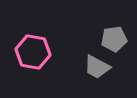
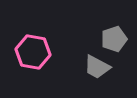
gray pentagon: rotated 10 degrees counterclockwise
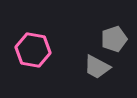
pink hexagon: moved 2 px up
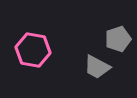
gray pentagon: moved 4 px right
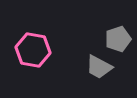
gray trapezoid: moved 2 px right
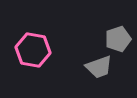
gray trapezoid: rotated 48 degrees counterclockwise
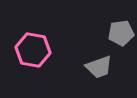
gray pentagon: moved 3 px right, 6 px up; rotated 10 degrees clockwise
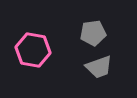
gray pentagon: moved 28 px left
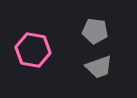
gray pentagon: moved 2 px right, 2 px up; rotated 15 degrees clockwise
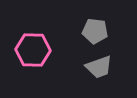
pink hexagon: rotated 8 degrees counterclockwise
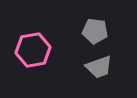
pink hexagon: rotated 12 degrees counterclockwise
